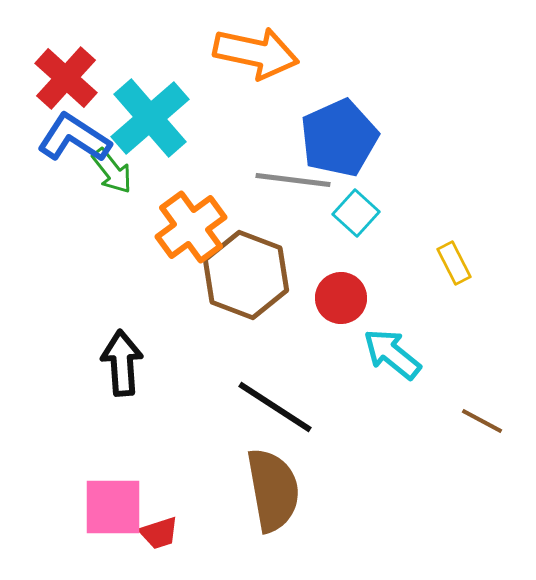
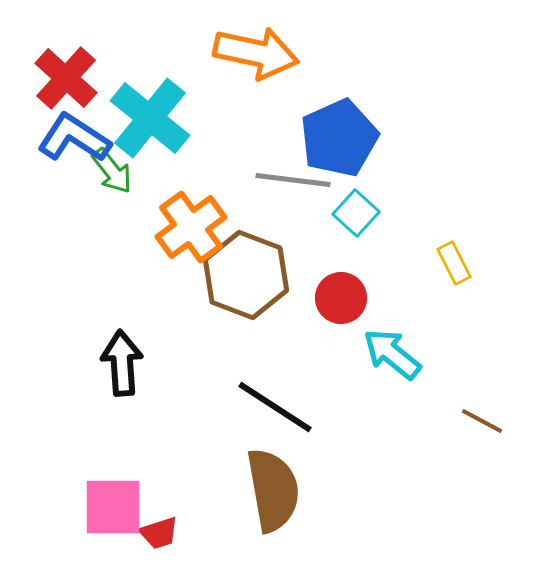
cyan cross: rotated 10 degrees counterclockwise
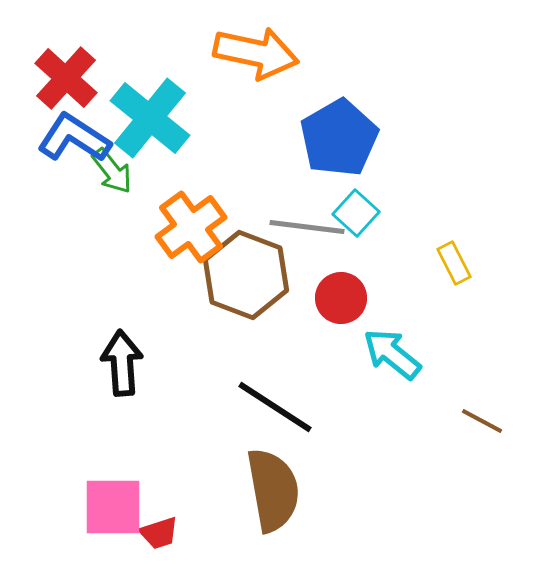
blue pentagon: rotated 6 degrees counterclockwise
gray line: moved 14 px right, 47 px down
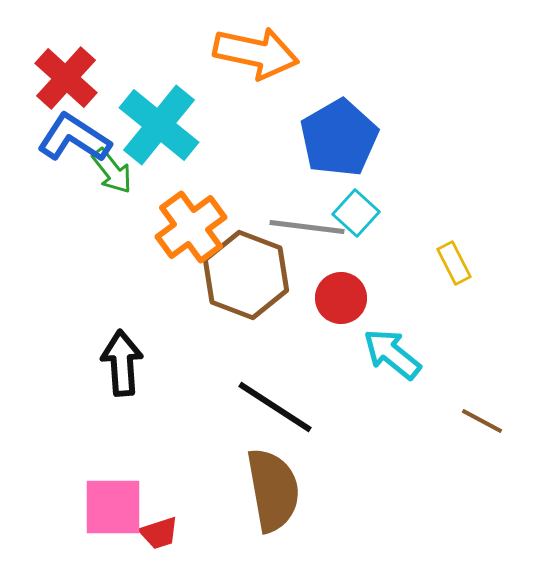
cyan cross: moved 9 px right, 7 px down
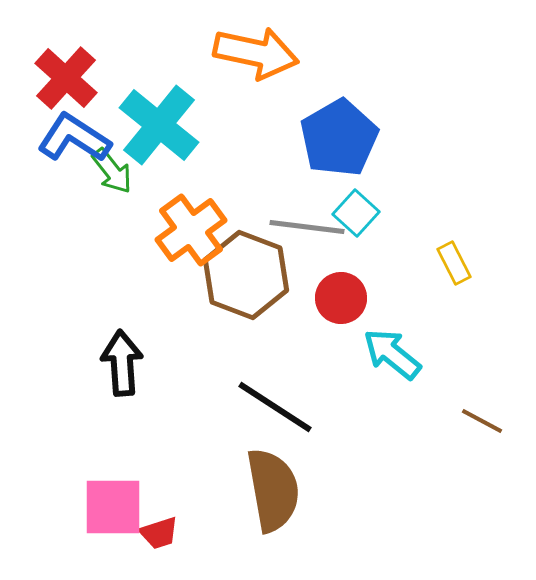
orange cross: moved 3 px down
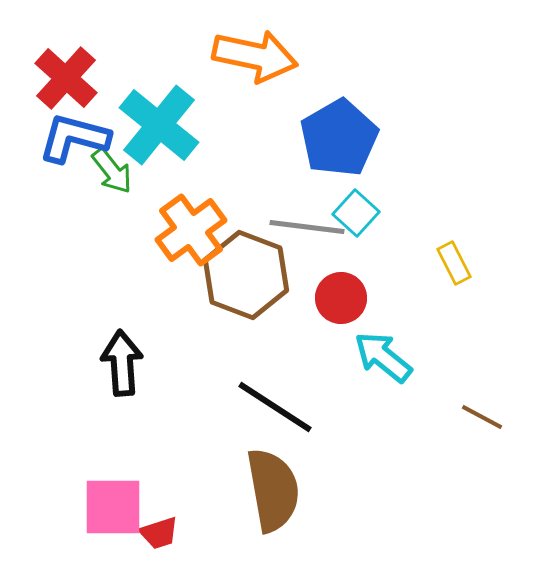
orange arrow: moved 1 px left, 3 px down
blue L-shape: rotated 18 degrees counterclockwise
cyan arrow: moved 9 px left, 3 px down
brown line: moved 4 px up
